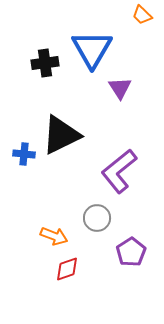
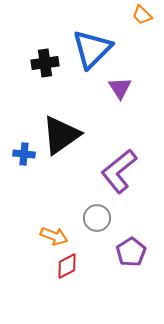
blue triangle: rotated 15 degrees clockwise
black triangle: rotated 9 degrees counterclockwise
red diamond: moved 3 px up; rotated 8 degrees counterclockwise
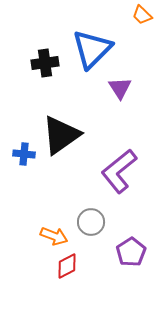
gray circle: moved 6 px left, 4 px down
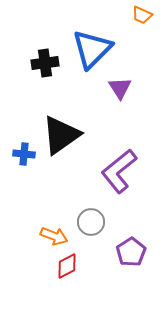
orange trapezoid: rotated 20 degrees counterclockwise
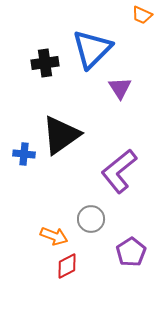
gray circle: moved 3 px up
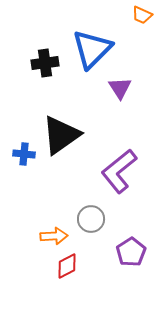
orange arrow: rotated 24 degrees counterclockwise
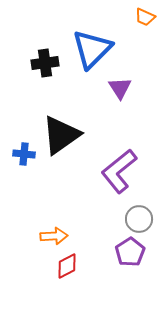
orange trapezoid: moved 3 px right, 2 px down
gray circle: moved 48 px right
purple pentagon: moved 1 px left
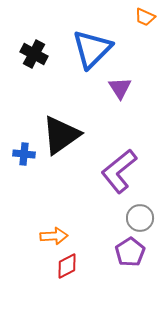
black cross: moved 11 px left, 9 px up; rotated 36 degrees clockwise
gray circle: moved 1 px right, 1 px up
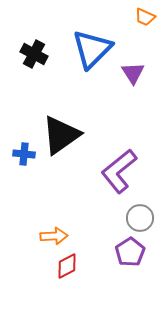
purple triangle: moved 13 px right, 15 px up
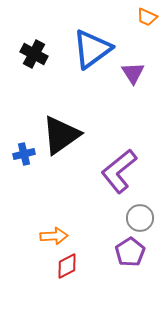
orange trapezoid: moved 2 px right
blue triangle: rotated 9 degrees clockwise
blue cross: rotated 20 degrees counterclockwise
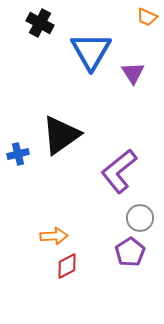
blue triangle: moved 1 px left, 2 px down; rotated 24 degrees counterclockwise
black cross: moved 6 px right, 31 px up
blue cross: moved 6 px left
